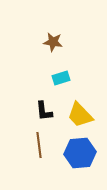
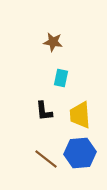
cyan rectangle: rotated 60 degrees counterclockwise
yellow trapezoid: rotated 40 degrees clockwise
brown line: moved 7 px right, 14 px down; rotated 45 degrees counterclockwise
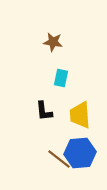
brown line: moved 13 px right
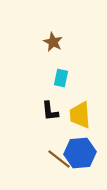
brown star: rotated 18 degrees clockwise
black L-shape: moved 6 px right
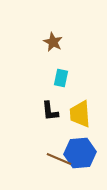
yellow trapezoid: moved 1 px up
brown line: rotated 15 degrees counterclockwise
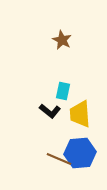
brown star: moved 9 px right, 2 px up
cyan rectangle: moved 2 px right, 13 px down
black L-shape: rotated 45 degrees counterclockwise
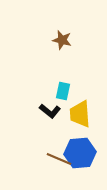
brown star: rotated 12 degrees counterclockwise
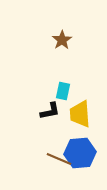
brown star: rotated 24 degrees clockwise
black L-shape: rotated 50 degrees counterclockwise
